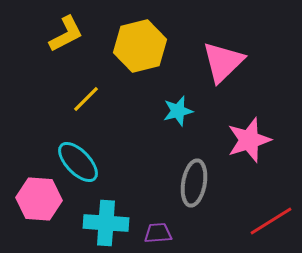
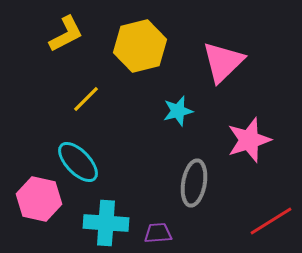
pink hexagon: rotated 9 degrees clockwise
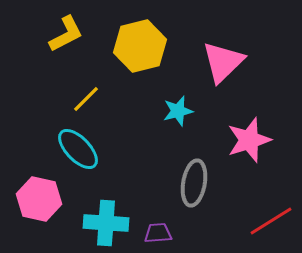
cyan ellipse: moved 13 px up
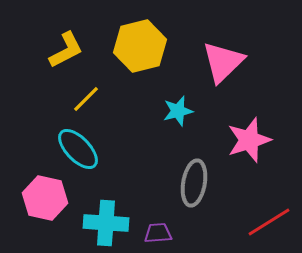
yellow L-shape: moved 16 px down
pink hexagon: moved 6 px right, 1 px up
red line: moved 2 px left, 1 px down
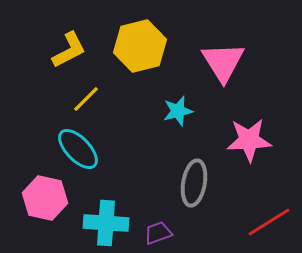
yellow L-shape: moved 3 px right
pink triangle: rotated 18 degrees counterclockwise
pink star: rotated 15 degrees clockwise
purple trapezoid: rotated 16 degrees counterclockwise
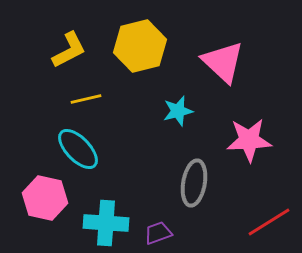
pink triangle: rotated 15 degrees counterclockwise
yellow line: rotated 32 degrees clockwise
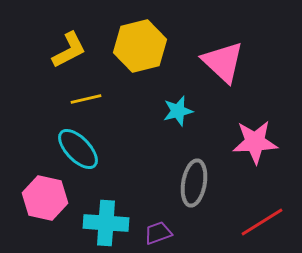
pink star: moved 6 px right, 2 px down
red line: moved 7 px left
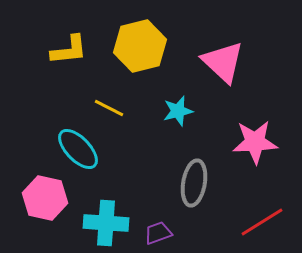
yellow L-shape: rotated 21 degrees clockwise
yellow line: moved 23 px right, 9 px down; rotated 40 degrees clockwise
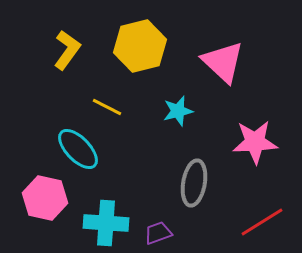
yellow L-shape: moved 2 px left; rotated 48 degrees counterclockwise
yellow line: moved 2 px left, 1 px up
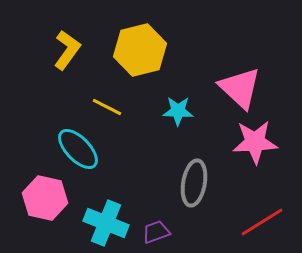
yellow hexagon: moved 4 px down
pink triangle: moved 17 px right, 26 px down
cyan star: rotated 16 degrees clockwise
cyan cross: rotated 18 degrees clockwise
purple trapezoid: moved 2 px left, 1 px up
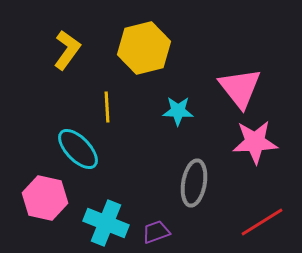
yellow hexagon: moved 4 px right, 2 px up
pink triangle: rotated 9 degrees clockwise
yellow line: rotated 60 degrees clockwise
